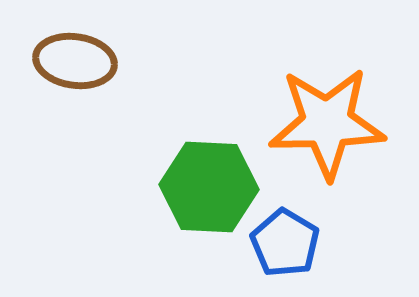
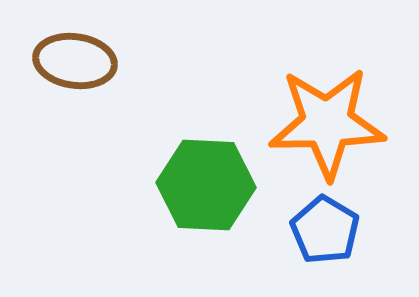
green hexagon: moved 3 px left, 2 px up
blue pentagon: moved 40 px right, 13 px up
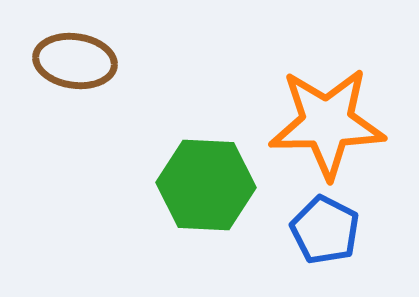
blue pentagon: rotated 4 degrees counterclockwise
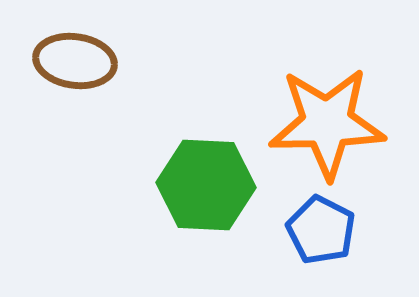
blue pentagon: moved 4 px left
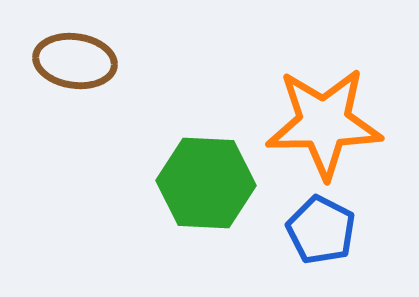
orange star: moved 3 px left
green hexagon: moved 2 px up
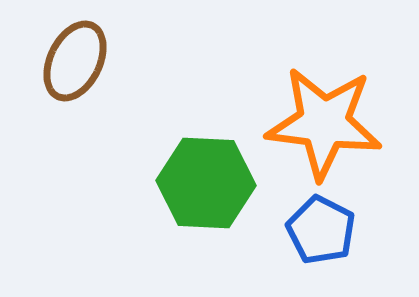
brown ellipse: rotated 72 degrees counterclockwise
orange star: rotated 8 degrees clockwise
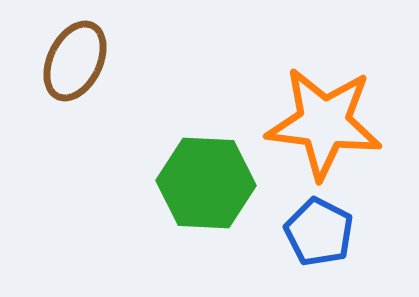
blue pentagon: moved 2 px left, 2 px down
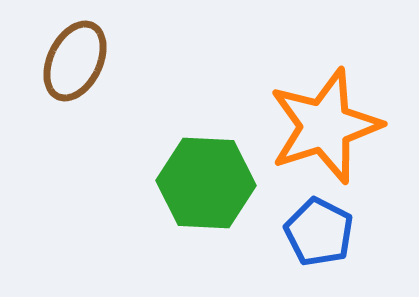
orange star: moved 1 px right, 3 px down; rotated 25 degrees counterclockwise
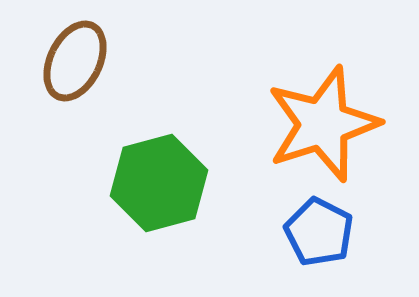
orange star: moved 2 px left, 2 px up
green hexagon: moved 47 px left; rotated 18 degrees counterclockwise
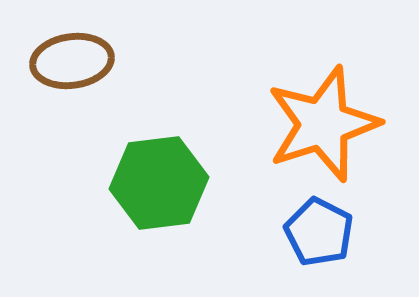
brown ellipse: moved 3 px left; rotated 56 degrees clockwise
green hexagon: rotated 8 degrees clockwise
